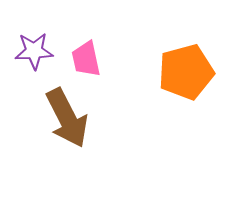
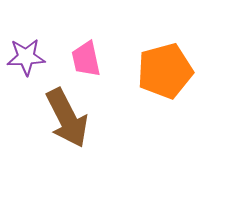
purple star: moved 8 px left, 6 px down
orange pentagon: moved 21 px left, 1 px up
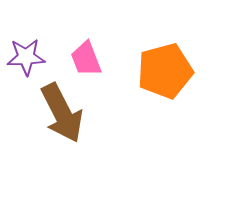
pink trapezoid: rotated 9 degrees counterclockwise
brown arrow: moved 5 px left, 5 px up
